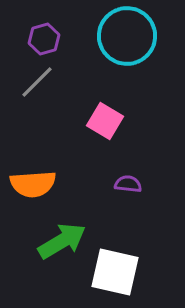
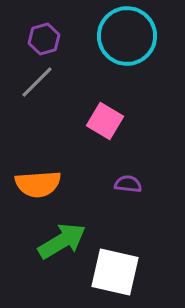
orange semicircle: moved 5 px right
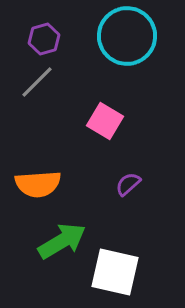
purple semicircle: rotated 48 degrees counterclockwise
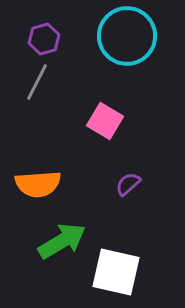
gray line: rotated 18 degrees counterclockwise
white square: moved 1 px right
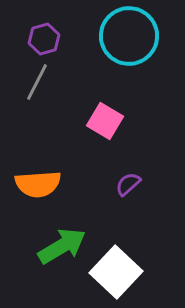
cyan circle: moved 2 px right
green arrow: moved 5 px down
white square: rotated 30 degrees clockwise
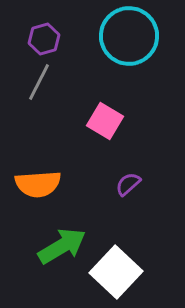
gray line: moved 2 px right
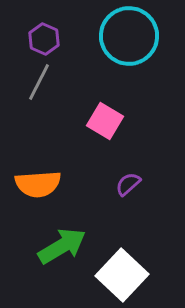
purple hexagon: rotated 20 degrees counterclockwise
white square: moved 6 px right, 3 px down
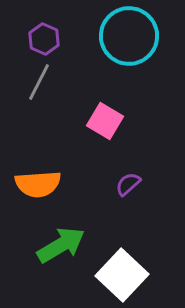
green arrow: moved 1 px left, 1 px up
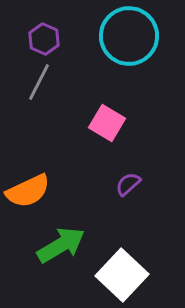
pink square: moved 2 px right, 2 px down
orange semicircle: moved 10 px left, 7 px down; rotated 21 degrees counterclockwise
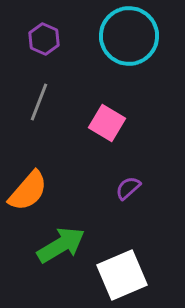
gray line: moved 20 px down; rotated 6 degrees counterclockwise
purple semicircle: moved 4 px down
orange semicircle: rotated 24 degrees counterclockwise
white square: rotated 24 degrees clockwise
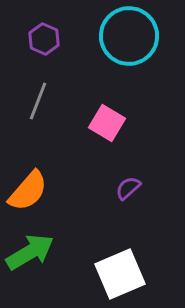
gray line: moved 1 px left, 1 px up
green arrow: moved 31 px left, 7 px down
white square: moved 2 px left, 1 px up
